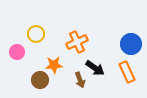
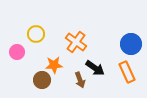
orange cross: moved 1 px left; rotated 30 degrees counterclockwise
brown circle: moved 2 px right
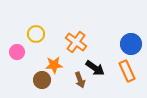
orange rectangle: moved 1 px up
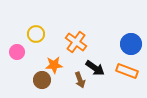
orange rectangle: rotated 45 degrees counterclockwise
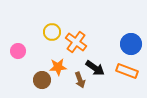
yellow circle: moved 16 px right, 2 px up
pink circle: moved 1 px right, 1 px up
orange star: moved 4 px right, 2 px down
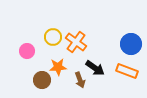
yellow circle: moved 1 px right, 5 px down
pink circle: moved 9 px right
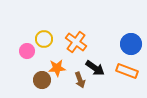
yellow circle: moved 9 px left, 2 px down
orange star: moved 1 px left, 1 px down
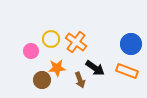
yellow circle: moved 7 px right
pink circle: moved 4 px right
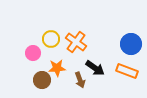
pink circle: moved 2 px right, 2 px down
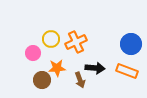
orange cross: rotated 30 degrees clockwise
black arrow: rotated 30 degrees counterclockwise
